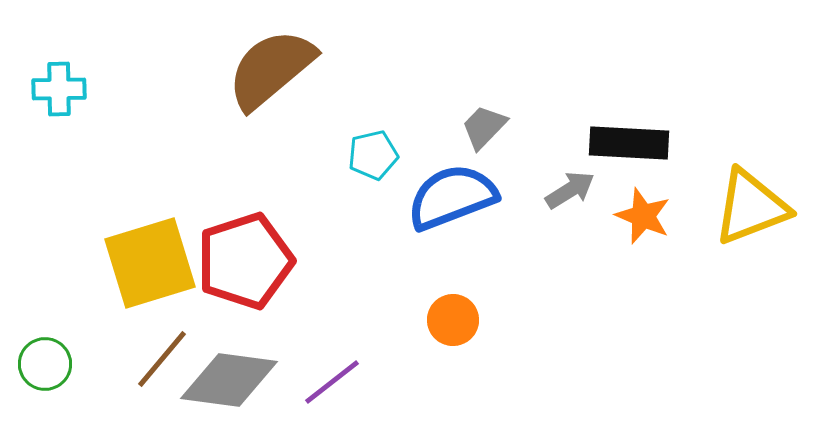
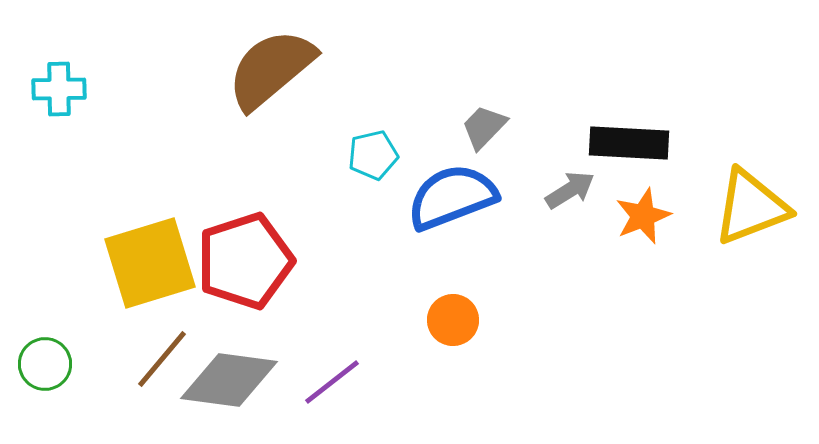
orange star: rotated 28 degrees clockwise
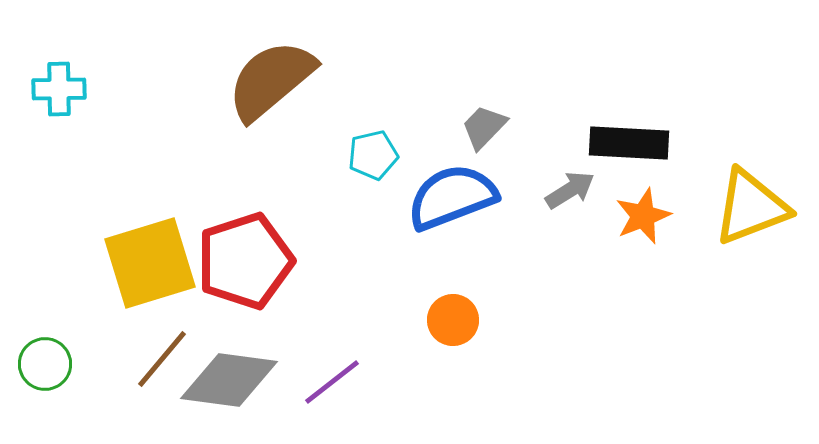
brown semicircle: moved 11 px down
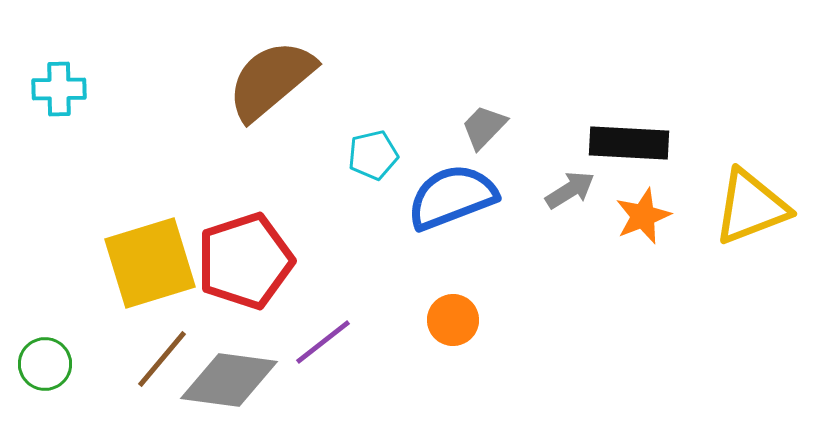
purple line: moved 9 px left, 40 px up
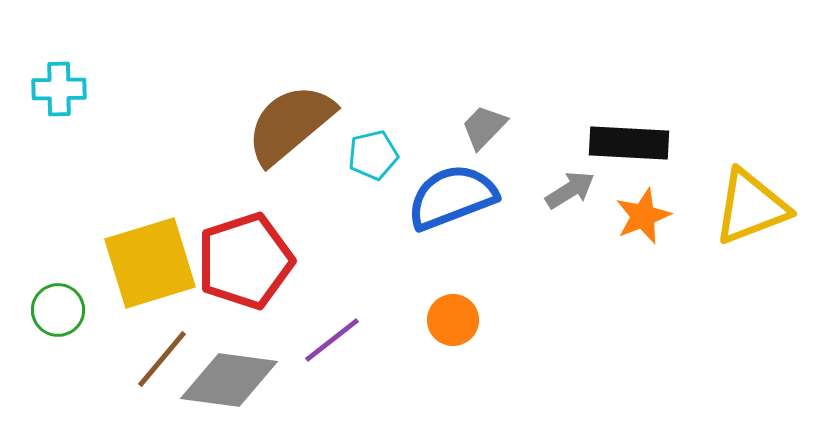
brown semicircle: moved 19 px right, 44 px down
purple line: moved 9 px right, 2 px up
green circle: moved 13 px right, 54 px up
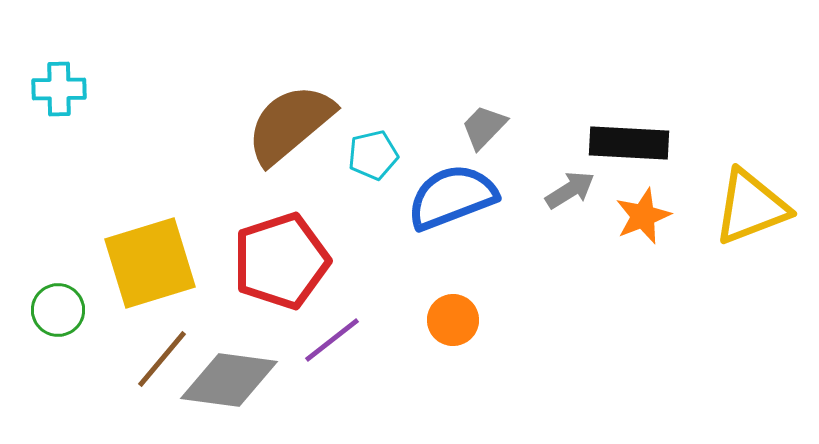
red pentagon: moved 36 px right
